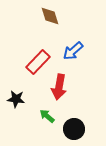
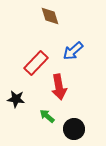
red rectangle: moved 2 px left, 1 px down
red arrow: rotated 20 degrees counterclockwise
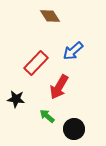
brown diamond: rotated 15 degrees counterclockwise
red arrow: rotated 40 degrees clockwise
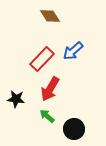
red rectangle: moved 6 px right, 4 px up
red arrow: moved 9 px left, 2 px down
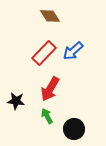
red rectangle: moved 2 px right, 6 px up
black star: moved 2 px down
green arrow: rotated 21 degrees clockwise
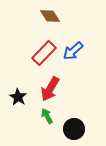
black star: moved 2 px right, 4 px up; rotated 24 degrees clockwise
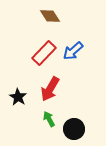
green arrow: moved 2 px right, 3 px down
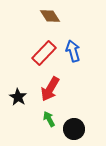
blue arrow: rotated 115 degrees clockwise
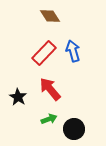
red arrow: rotated 110 degrees clockwise
green arrow: rotated 98 degrees clockwise
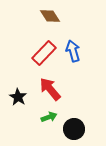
green arrow: moved 2 px up
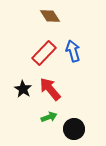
black star: moved 5 px right, 8 px up
